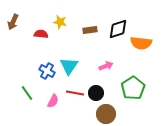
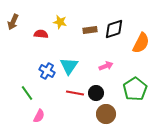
black diamond: moved 4 px left
orange semicircle: rotated 70 degrees counterclockwise
green pentagon: moved 2 px right, 1 px down
pink semicircle: moved 14 px left, 15 px down
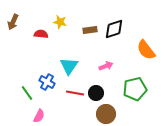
orange semicircle: moved 5 px right, 7 px down; rotated 115 degrees clockwise
blue cross: moved 11 px down
green pentagon: rotated 20 degrees clockwise
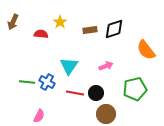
yellow star: rotated 24 degrees clockwise
green line: moved 11 px up; rotated 49 degrees counterclockwise
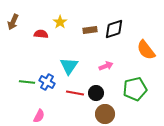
brown circle: moved 1 px left
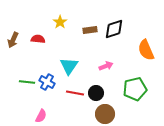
brown arrow: moved 18 px down
red semicircle: moved 3 px left, 5 px down
orange semicircle: rotated 15 degrees clockwise
pink semicircle: moved 2 px right
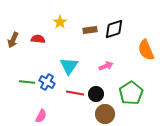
green pentagon: moved 4 px left, 4 px down; rotated 20 degrees counterclockwise
black circle: moved 1 px down
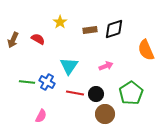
red semicircle: rotated 24 degrees clockwise
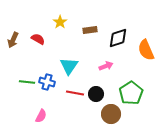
black diamond: moved 4 px right, 9 px down
blue cross: rotated 14 degrees counterclockwise
brown circle: moved 6 px right
